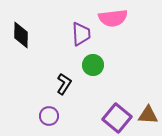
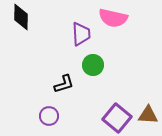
pink semicircle: rotated 20 degrees clockwise
black diamond: moved 18 px up
black L-shape: rotated 40 degrees clockwise
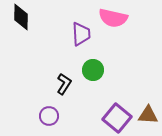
green circle: moved 5 px down
black L-shape: rotated 40 degrees counterclockwise
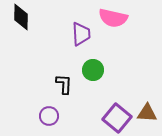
black L-shape: rotated 30 degrees counterclockwise
brown triangle: moved 1 px left, 2 px up
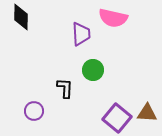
black L-shape: moved 1 px right, 4 px down
purple circle: moved 15 px left, 5 px up
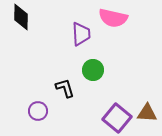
black L-shape: rotated 20 degrees counterclockwise
purple circle: moved 4 px right
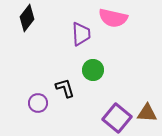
black diamond: moved 6 px right, 1 px down; rotated 36 degrees clockwise
purple circle: moved 8 px up
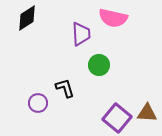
black diamond: rotated 20 degrees clockwise
green circle: moved 6 px right, 5 px up
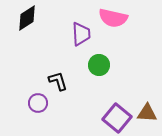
black L-shape: moved 7 px left, 7 px up
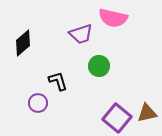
black diamond: moved 4 px left, 25 px down; rotated 8 degrees counterclockwise
purple trapezoid: rotated 75 degrees clockwise
green circle: moved 1 px down
brown triangle: rotated 15 degrees counterclockwise
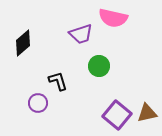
purple square: moved 3 px up
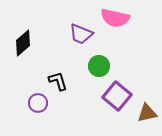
pink semicircle: moved 2 px right
purple trapezoid: rotated 40 degrees clockwise
purple square: moved 19 px up
